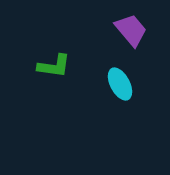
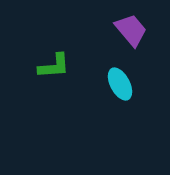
green L-shape: rotated 12 degrees counterclockwise
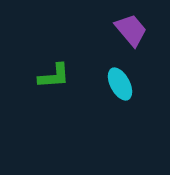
green L-shape: moved 10 px down
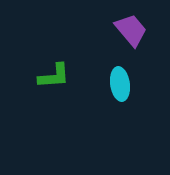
cyan ellipse: rotated 20 degrees clockwise
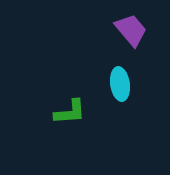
green L-shape: moved 16 px right, 36 px down
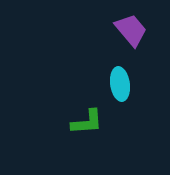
green L-shape: moved 17 px right, 10 px down
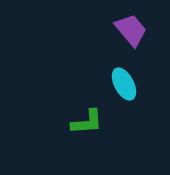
cyan ellipse: moved 4 px right; rotated 20 degrees counterclockwise
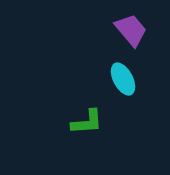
cyan ellipse: moved 1 px left, 5 px up
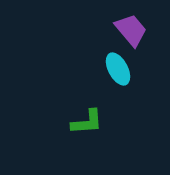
cyan ellipse: moved 5 px left, 10 px up
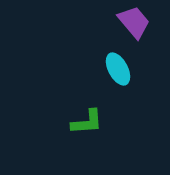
purple trapezoid: moved 3 px right, 8 px up
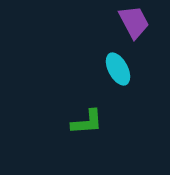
purple trapezoid: rotated 12 degrees clockwise
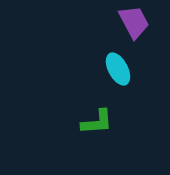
green L-shape: moved 10 px right
